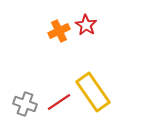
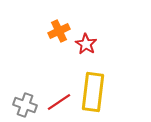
red star: moved 19 px down
yellow rectangle: rotated 42 degrees clockwise
gray cross: moved 1 px down
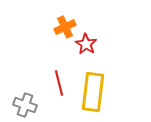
orange cross: moved 6 px right, 4 px up
red line: moved 19 px up; rotated 70 degrees counterclockwise
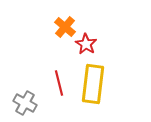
orange cross: rotated 25 degrees counterclockwise
yellow rectangle: moved 8 px up
gray cross: moved 2 px up; rotated 10 degrees clockwise
